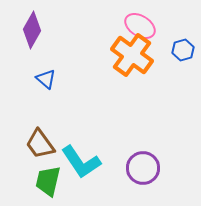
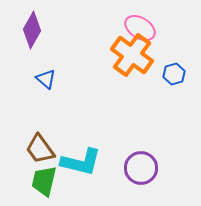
pink ellipse: moved 2 px down
blue hexagon: moved 9 px left, 24 px down
brown trapezoid: moved 5 px down
cyan L-shape: rotated 42 degrees counterclockwise
purple circle: moved 2 px left
green trapezoid: moved 4 px left
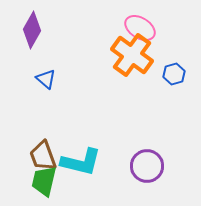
brown trapezoid: moved 3 px right, 7 px down; rotated 16 degrees clockwise
purple circle: moved 6 px right, 2 px up
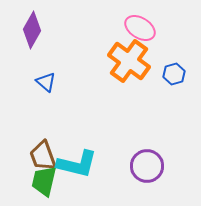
orange cross: moved 3 px left, 6 px down
blue triangle: moved 3 px down
cyan L-shape: moved 4 px left, 2 px down
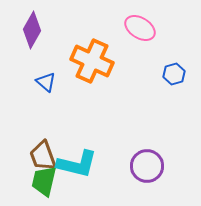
orange cross: moved 37 px left; rotated 12 degrees counterclockwise
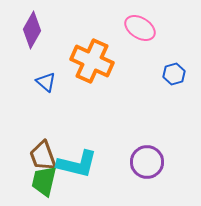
purple circle: moved 4 px up
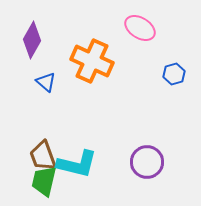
purple diamond: moved 10 px down
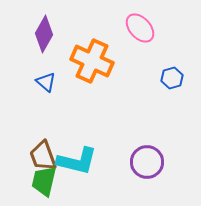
pink ellipse: rotated 16 degrees clockwise
purple diamond: moved 12 px right, 6 px up
blue hexagon: moved 2 px left, 4 px down
cyan L-shape: moved 3 px up
